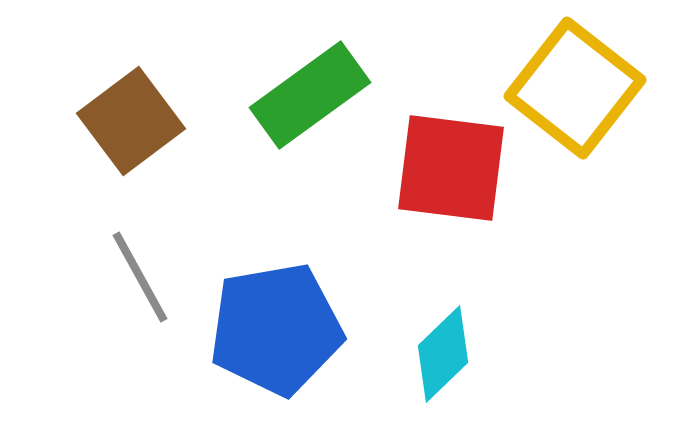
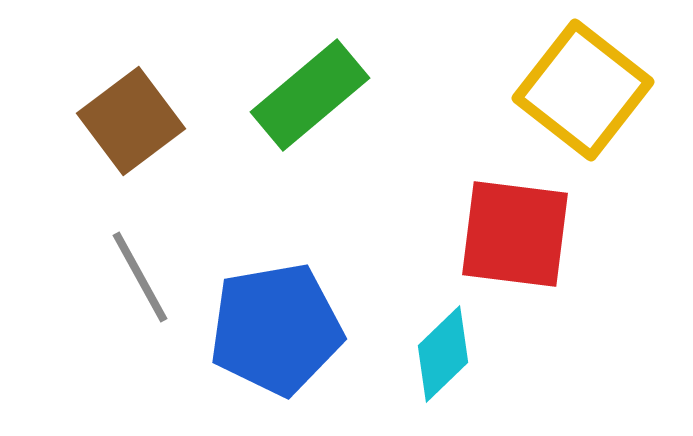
yellow square: moved 8 px right, 2 px down
green rectangle: rotated 4 degrees counterclockwise
red square: moved 64 px right, 66 px down
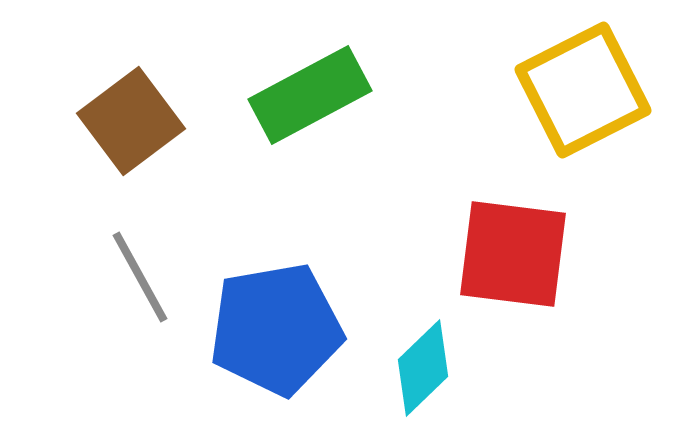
yellow square: rotated 25 degrees clockwise
green rectangle: rotated 12 degrees clockwise
red square: moved 2 px left, 20 px down
cyan diamond: moved 20 px left, 14 px down
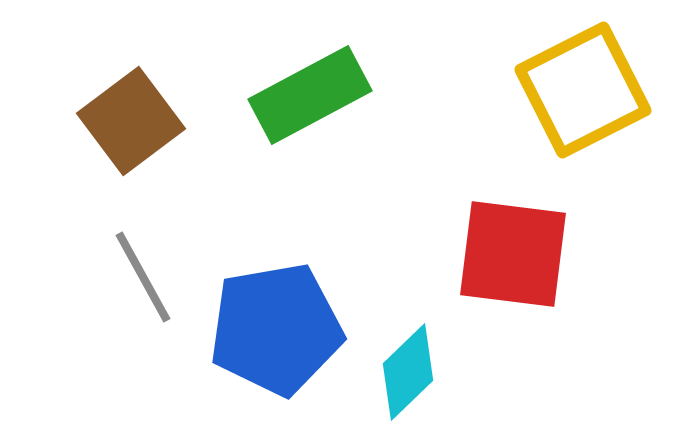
gray line: moved 3 px right
cyan diamond: moved 15 px left, 4 px down
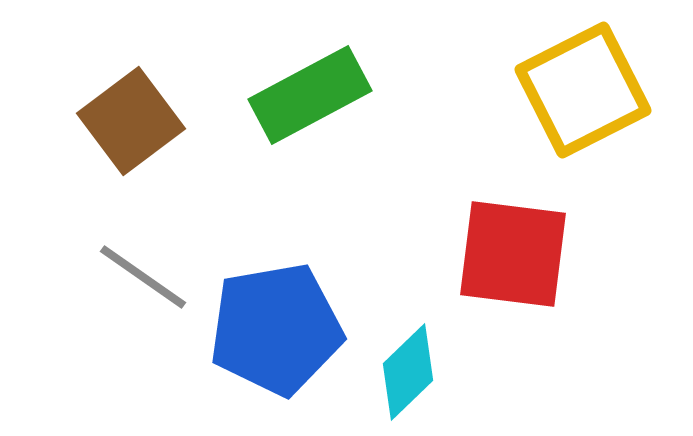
gray line: rotated 26 degrees counterclockwise
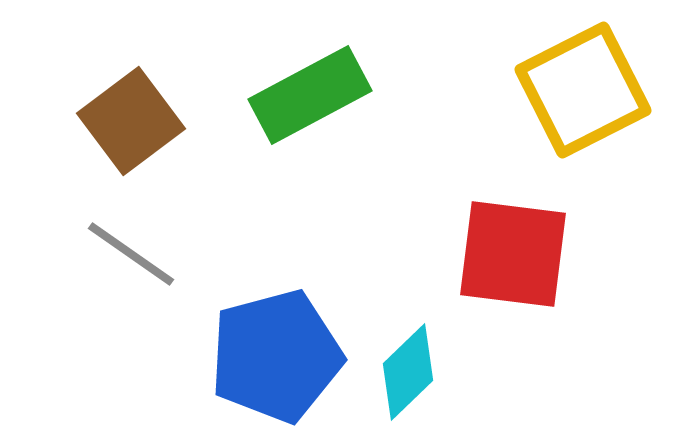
gray line: moved 12 px left, 23 px up
blue pentagon: moved 27 px down; rotated 5 degrees counterclockwise
